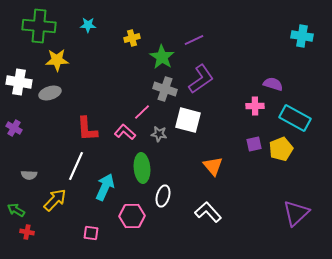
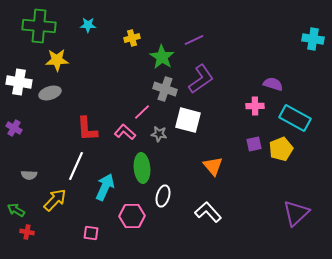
cyan cross: moved 11 px right, 3 px down
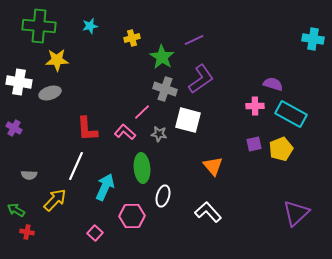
cyan star: moved 2 px right, 1 px down; rotated 14 degrees counterclockwise
cyan rectangle: moved 4 px left, 4 px up
pink square: moved 4 px right; rotated 35 degrees clockwise
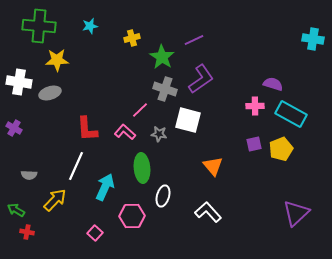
pink line: moved 2 px left, 2 px up
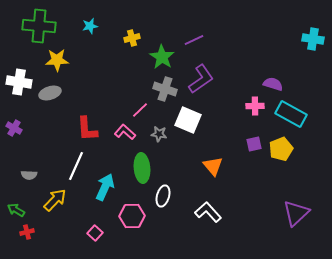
white square: rotated 8 degrees clockwise
red cross: rotated 24 degrees counterclockwise
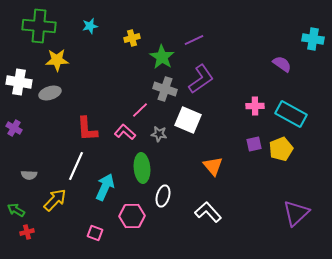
purple semicircle: moved 9 px right, 20 px up; rotated 18 degrees clockwise
pink square: rotated 21 degrees counterclockwise
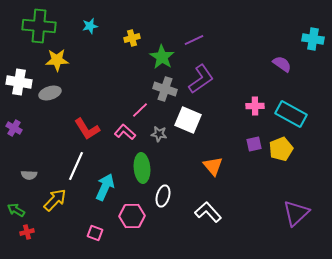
red L-shape: rotated 28 degrees counterclockwise
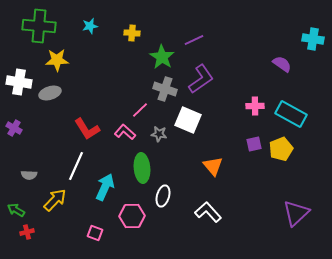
yellow cross: moved 5 px up; rotated 21 degrees clockwise
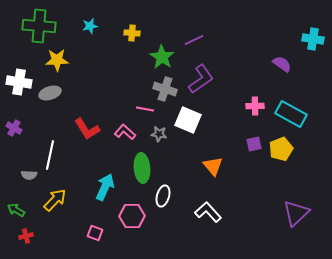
pink line: moved 5 px right, 1 px up; rotated 54 degrees clockwise
white line: moved 26 px left, 11 px up; rotated 12 degrees counterclockwise
red cross: moved 1 px left, 4 px down
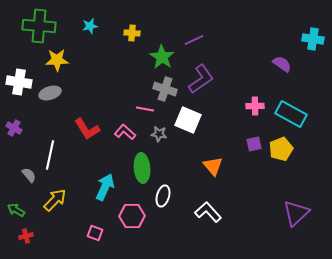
gray semicircle: rotated 133 degrees counterclockwise
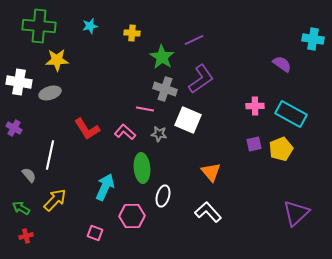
orange triangle: moved 2 px left, 6 px down
green arrow: moved 5 px right, 2 px up
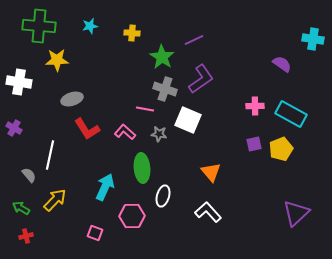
gray ellipse: moved 22 px right, 6 px down
